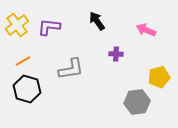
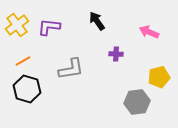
pink arrow: moved 3 px right, 2 px down
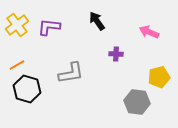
orange line: moved 6 px left, 4 px down
gray L-shape: moved 4 px down
gray hexagon: rotated 15 degrees clockwise
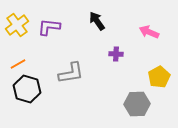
orange line: moved 1 px right, 1 px up
yellow pentagon: rotated 15 degrees counterclockwise
gray hexagon: moved 2 px down; rotated 10 degrees counterclockwise
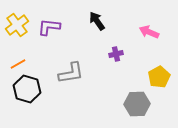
purple cross: rotated 16 degrees counterclockwise
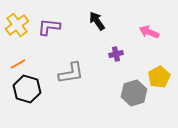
gray hexagon: moved 3 px left, 11 px up; rotated 15 degrees counterclockwise
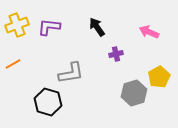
black arrow: moved 6 px down
yellow cross: rotated 15 degrees clockwise
orange line: moved 5 px left
black hexagon: moved 21 px right, 13 px down
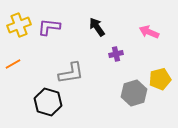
yellow cross: moved 2 px right
yellow pentagon: moved 1 px right, 2 px down; rotated 15 degrees clockwise
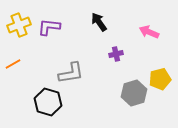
black arrow: moved 2 px right, 5 px up
